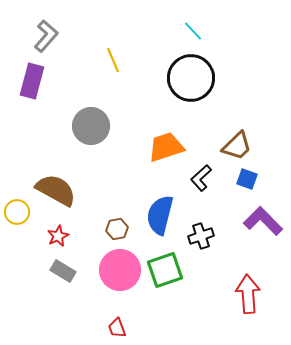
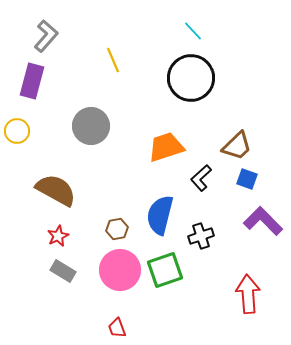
yellow circle: moved 81 px up
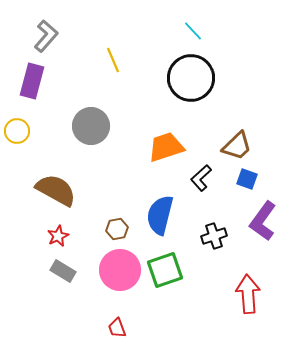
purple L-shape: rotated 99 degrees counterclockwise
black cross: moved 13 px right
